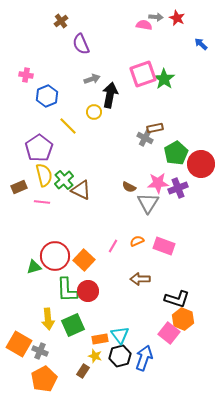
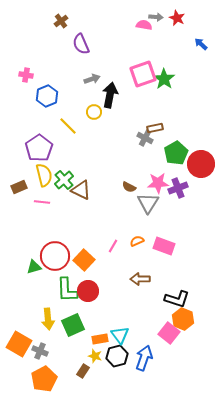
black hexagon at (120, 356): moved 3 px left
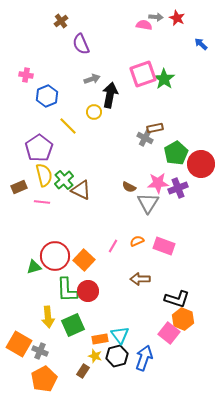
yellow arrow at (48, 319): moved 2 px up
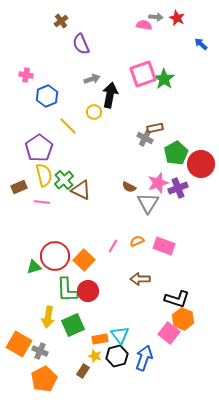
pink star at (158, 183): rotated 15 degrees counterclockwise
yellow arrow at (48, 317): rotated 15 degrees clockwise
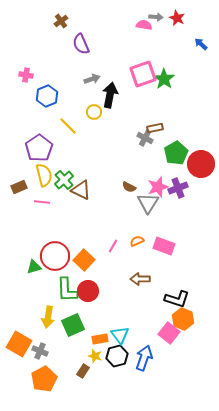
pink star at (158, 183): moved 4 px down
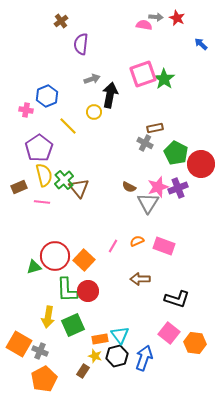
purple semicircle at (81, 44): rotated 30 degrees clockwise
pink cross at (26, 75): moved 35 px down
gray cross at (145, 138): moved 5 px down
green pentagon at (176, 153): rotated 15 degrees counterclockwise
brown triangle at (81, 190): moved 2 px left, 2 px up; rotated 25 degrees clockwise
orange hexagon at (183, 319): moved 12 px right, 24 px down; rotated 15 degrees counterclockwise
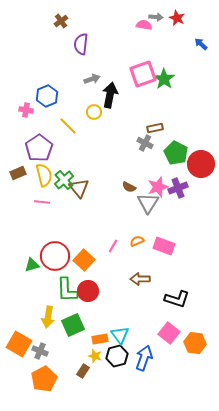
brown rectangle at (19, 187): moved 1 px left, 14 px up
green triangle at (34, 267): moved 2 px left, 2 px up
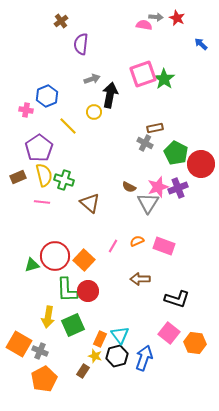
brown rectangle at (18, 173): moved 4 px down
green cross at (64, 180): rotated 30 degrees counterclockwise
brown triangle at (79, 188): moved 11 px right, 15 px down; rotated 10 degrees counterclockwise
orange rectangle at (100, 339): rotated 56 degrees counterclockwise
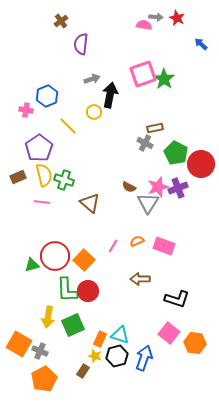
cyan triangle at (120, 335): rotated 36 degrees counterclockwise
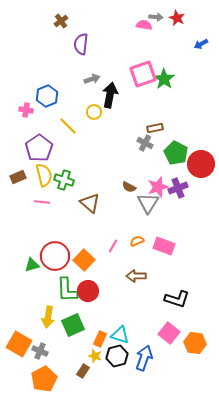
blue arrow at (201, 44): rotated 72 degrees counterclockwise
brown arrow at (140, 279): moved 4 px left, 3 px up
